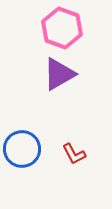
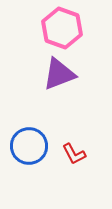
purple triangle: rotated 9 degrees clockwise
blue circle: moved 7 px right, 3 px up
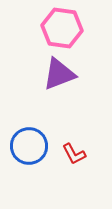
pink hexagon: rotated 12 degrees counterclockwise
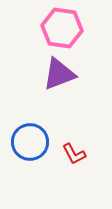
blue circle: moved 1 px right, 4 px up
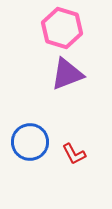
pink hexagon: rotated 9 degrees clockwise
purple triangle: moved 8 px right
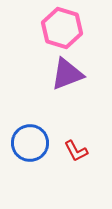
blue circle: moved 1 px down
red L-shape: moved 2 px right, 3 px up
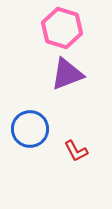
blue circle: moved 14 px up
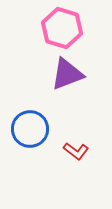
red L-shape: rotated 25 degrees counterclockwise
